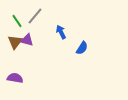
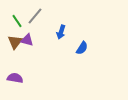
blue arrow: rotated 136 degrees counterclockwise
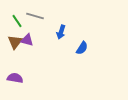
gray line: rotated 66 degrees clockwise
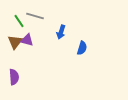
green line: moved 2 px right
blue semicircle: rotated 16 degrees counterclockwise
purple semicircle: moved 1 px left, 1 px up; rotated 77 degrees clockwise
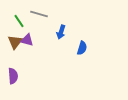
gray line: moved 4 px right, 2 px up
purple semicircle: moved 1 px left, 1 px up
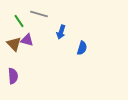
brown triangle: moved 1 px left, 2 px down; rotated 21 degrees counterclockwise
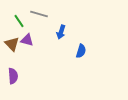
brown triangle: moved 2 px left
blue semicircle: moved 1 px left, 3 px down
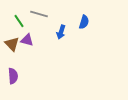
blue semicircle: moved 3 px right, 29 px up
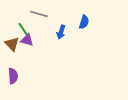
green line: moved 4 px right, 8 px down
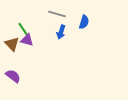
gray line: moved 18 px right
purple semicircle: rotated 49 degrees counterclockwise
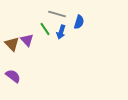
blue semicircle: moved 5 px left
green line: moved 22 px right
purple triangle: rotated 32 degrees clockwise
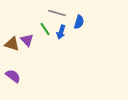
gray line: moved 1 px up
brown triangle: rotated 28 degrees counterclockwise
